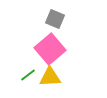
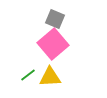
pink square: moved 3 px right, 5 px up
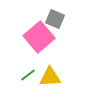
pink square: moved 14 px left, 7 px up
